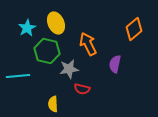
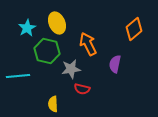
yellow ellipse: moved 1 px right
gray star: moved 2 px right
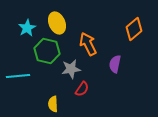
red semicircle: rotated 70 degrees counterclockwise
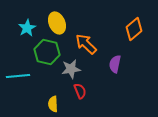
orange arrow: moved 2 px left; rotated 20 degrees counterclockwise
green hexagon: moved 1 px down
red semicircle: moved 2 px left, 2 px down; rotated 56 degrees counterclockwise
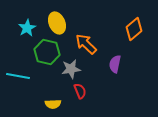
cyan line: rotated 15 degrees clockwise
yellow semicircle: rotated 91 degrees counterclockwise
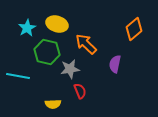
yellow ellipse: moved 1 px down; rotated 50 degrees counterclockwise
gray star: moved 1 px left
